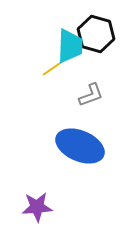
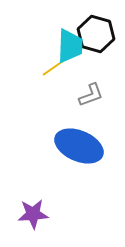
blue ellipse: moved 1 px left
purple star: moved 4 px left, 7 px down
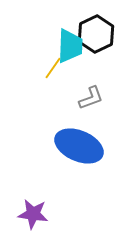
black hexagon: rotated 18 degrees clockwise
yellow line: rotated 20 degrees counterclockwise
gray L-shape: moved 3 px down
purple star: rotated 12 degrees clockwise
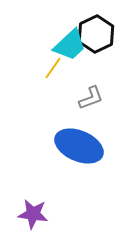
cyan trapezoid: moved 1 px up; rotated 45 degrees clockwise
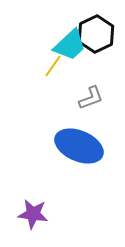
yellow line: moved 2 px up
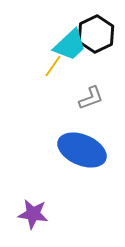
blue ellipse: moved 3 px right, 4 px down
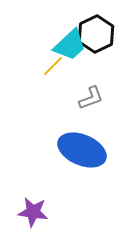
yellow line: rotated 10 degrees clockwise
purple star: moved 2 px up
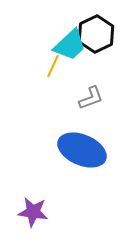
yellow line: rotated 20 degrees counterclockwise
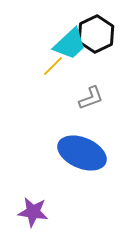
cyan trapezoid: moved 1 px up
yellow line: rotated 20 degrees clockwise
blue ellipse: moved 3 px down
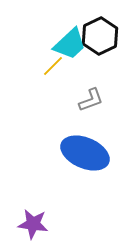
black hexagon: moved 4 px right, 2 px down
gray L-shape: moved 2 px down
blue ellipse: moved 3 px right
purple star: moved 12 px down
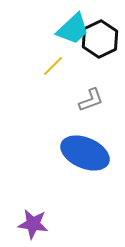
black hexagon: moved 3 px down
cyan trapezoid: moved 3 px right, 15 px up
